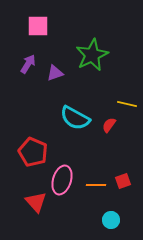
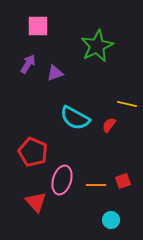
green star: moved 5 px right, 9 px up
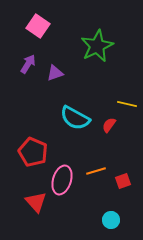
pink square: rotated 35 degrees clockwise
orange line: moved 14 px up; rotated 18 degrees counterclockwise
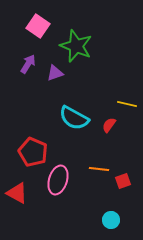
green star: moved 21 px left; rotated 24 degrees counterclockwise
cyan semicircle: moved 1 px left
orange line: moved 3 px right, 2 px up; rotated 24 degrees clockwise
pink ellipse: moved 4 px left
red triangle: moved 19 px left, 9 px up; rotated 20 degrees counterclockwise
